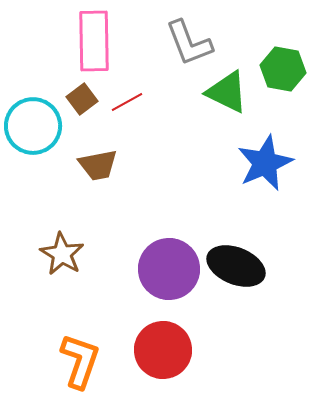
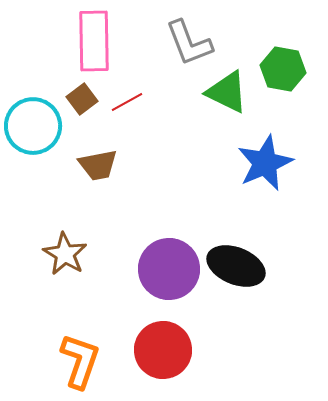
brown star: moved 3 px right
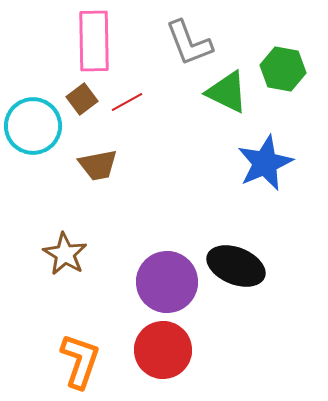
purple circle: moved 2 px left, 13 px down
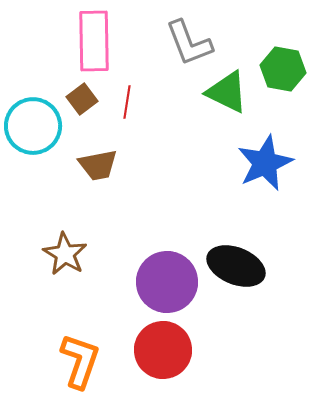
red line: rotated 52 degrees counterclockwise
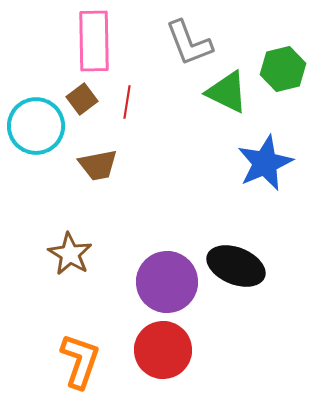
green hexagon: rotated 24 degrees counterclockwise
cyan circle: moved 3 px right
brown star: moved 5 px right
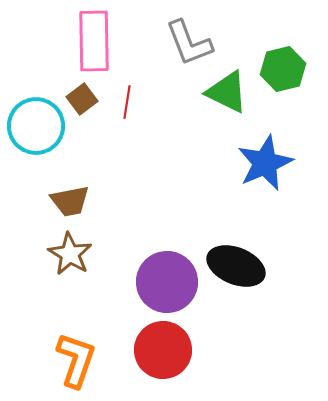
brown trapezoid: moved 28 px left, 36 px down
orange L-shape: moved 4 px left, 1 px up
